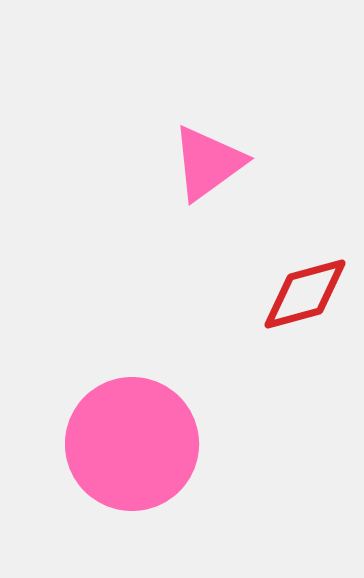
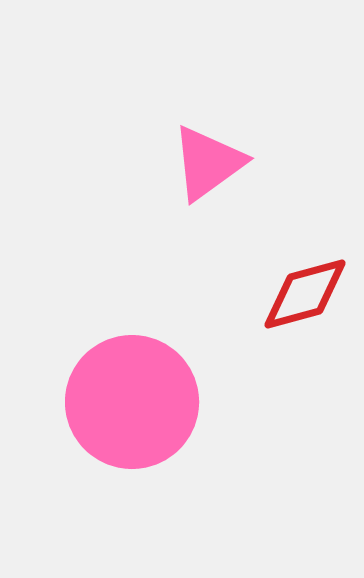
pink circle: moved 42 px up
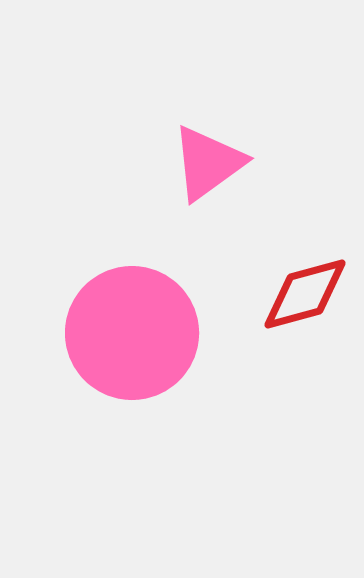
pink circle: moved 69 px up
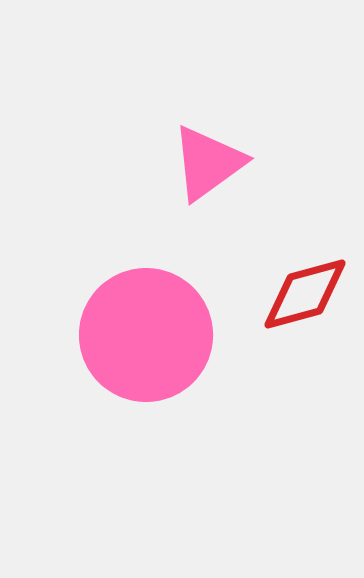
pink circle: moved 14 px right, 2 px down
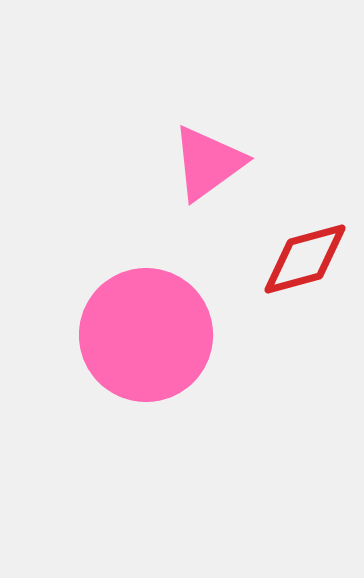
red diamond: moved 35 px up
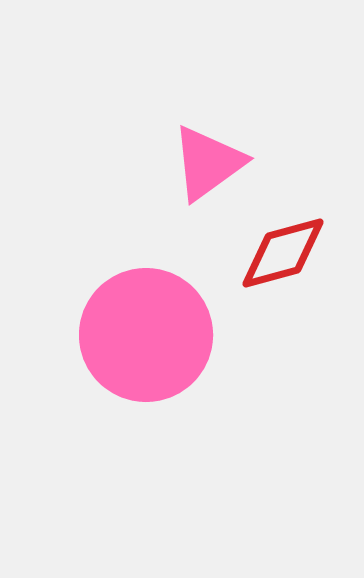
red diamond: moved 22 px left, 6 px up
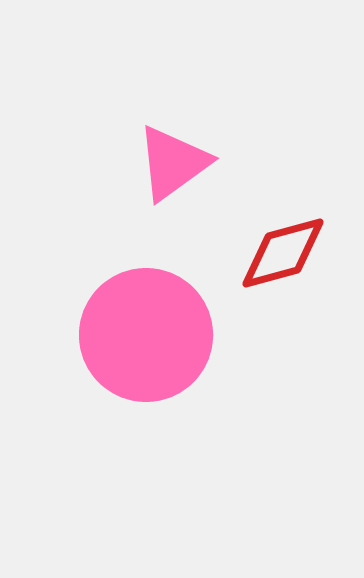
pink triangle: moved 35 px left
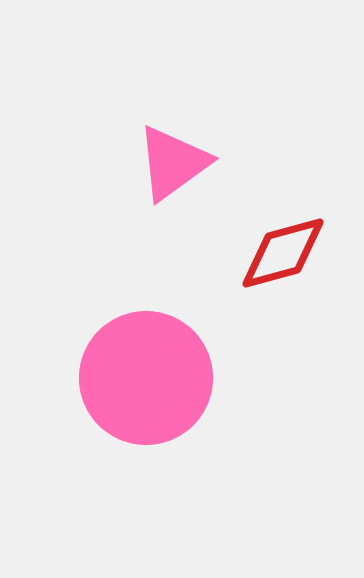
pink circle: moved 43 px down
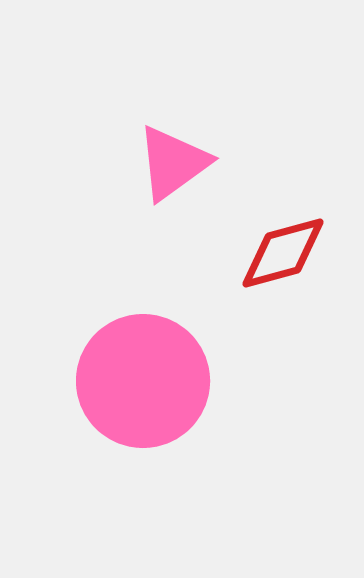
pink circle: moved 3 px left, 3 px down
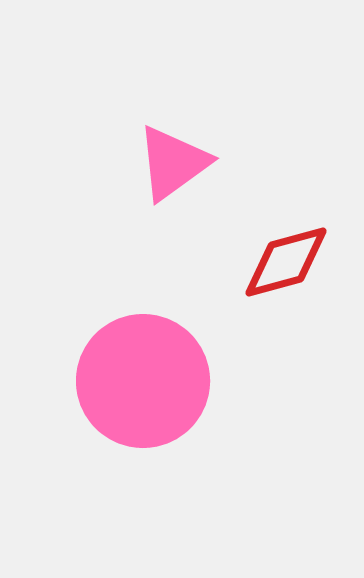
red diamond: moved 3 px right, 9 px down
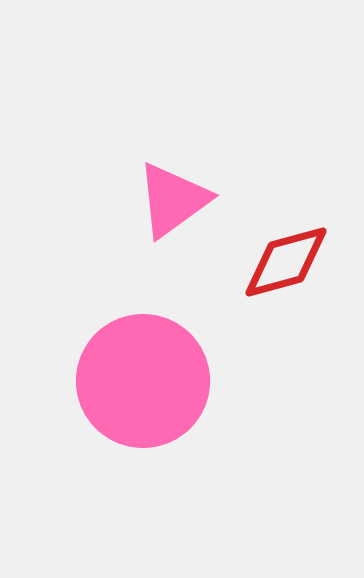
pink triangle: moved 37 px down
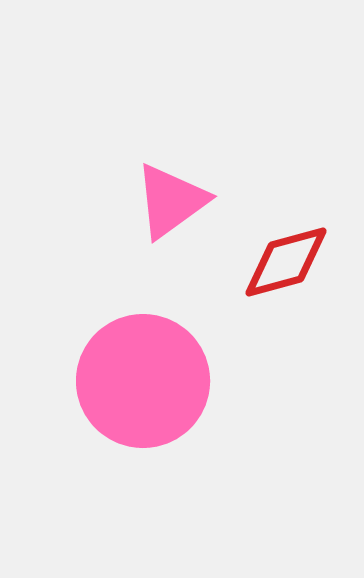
pink triangle: moved 2 px left, 1 px down
